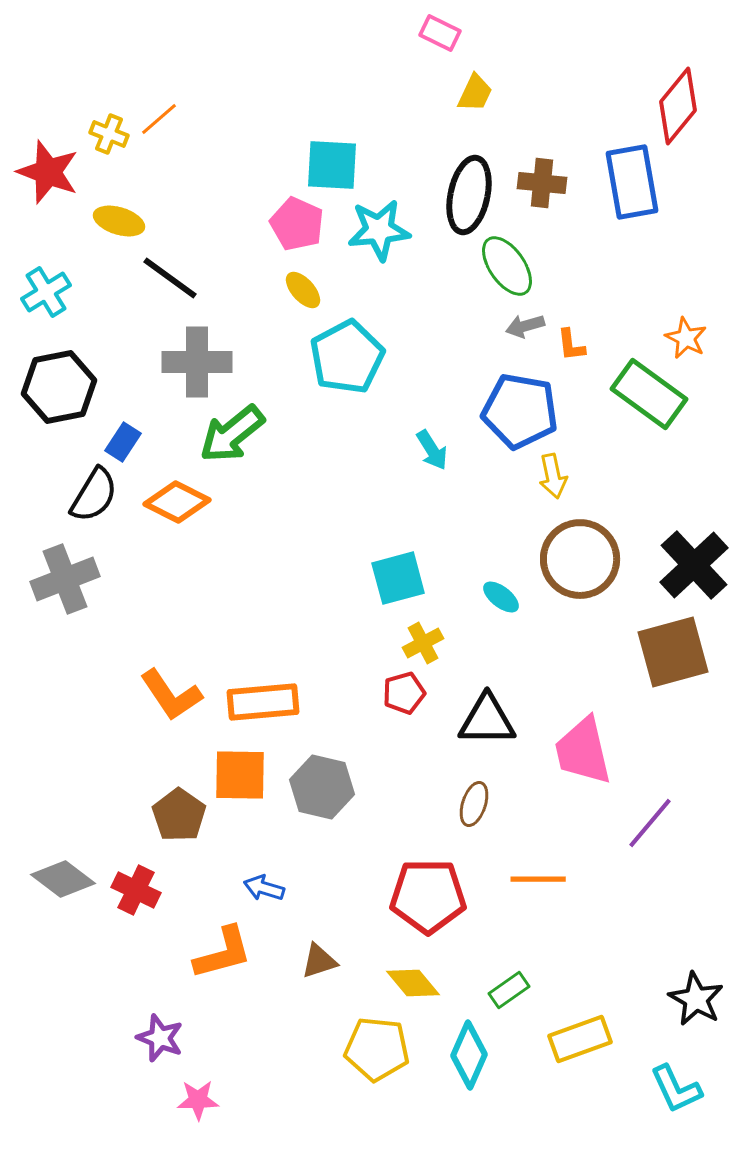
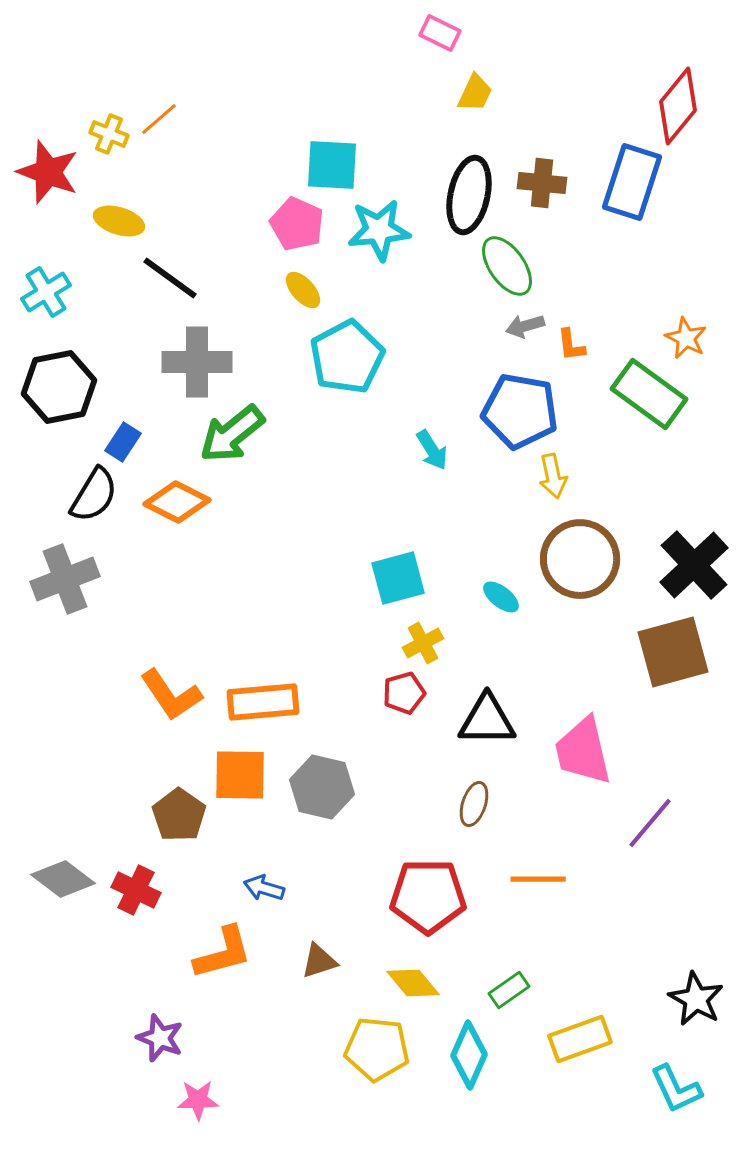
blue rectangle at (632, 182): rotated 28 degrees clockwise
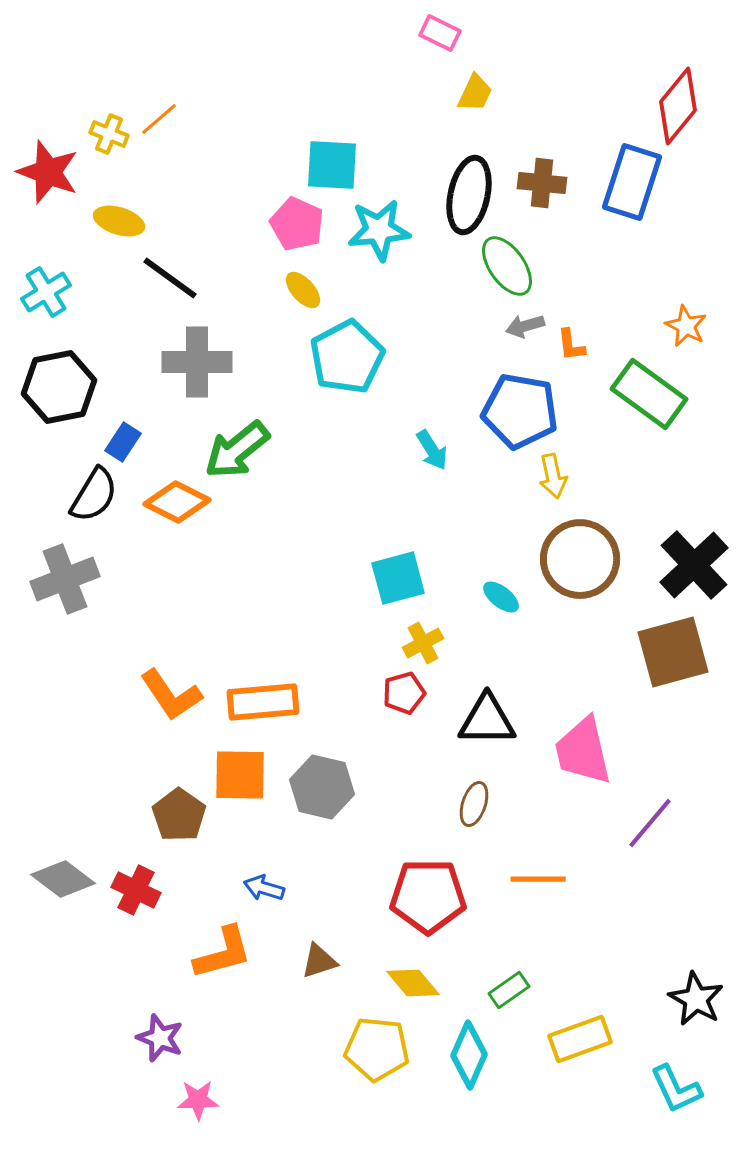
orange star at (686, 338): moved 12 px up
green arrow at (232, 434): moved 5 px right, 16 px down
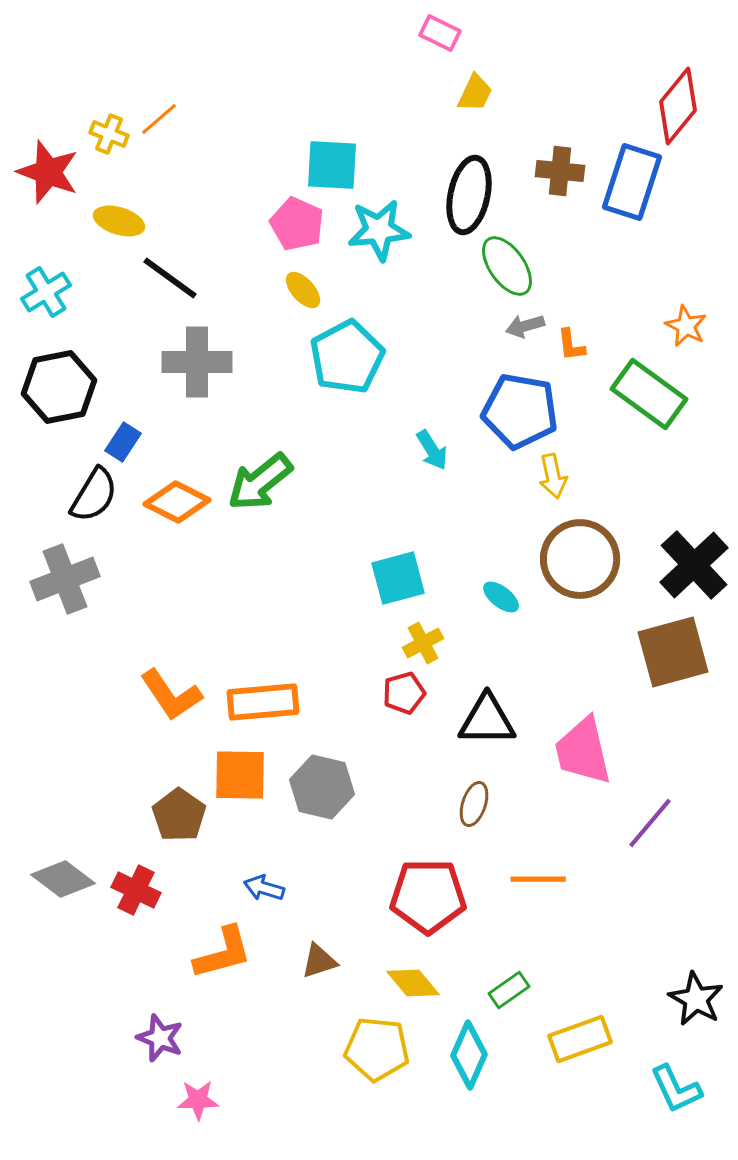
brown cross at (542, 183): moved 18 px right, 12 px up
green arrow at (237, 450): moved 23 px right, 32 px down
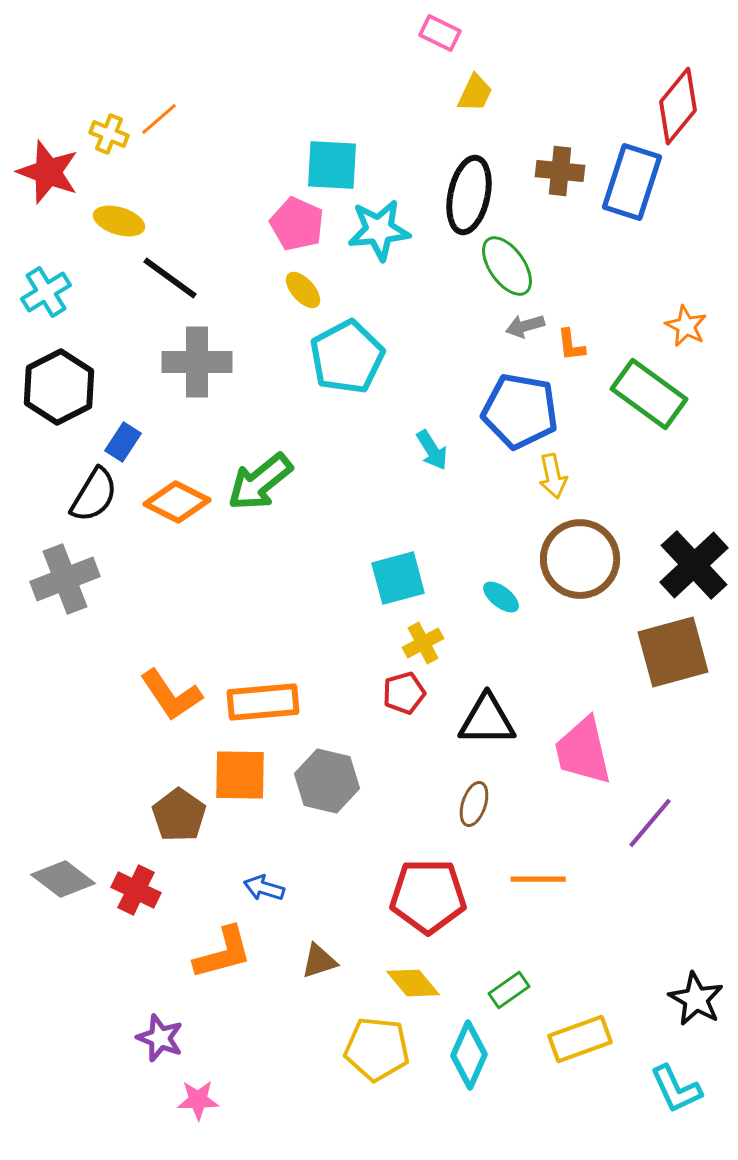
black hexagon at (59, 387): rotated 16 degrees counterclockwise
gray hexagon at (322, 787): moved 5 px right, 6 px up
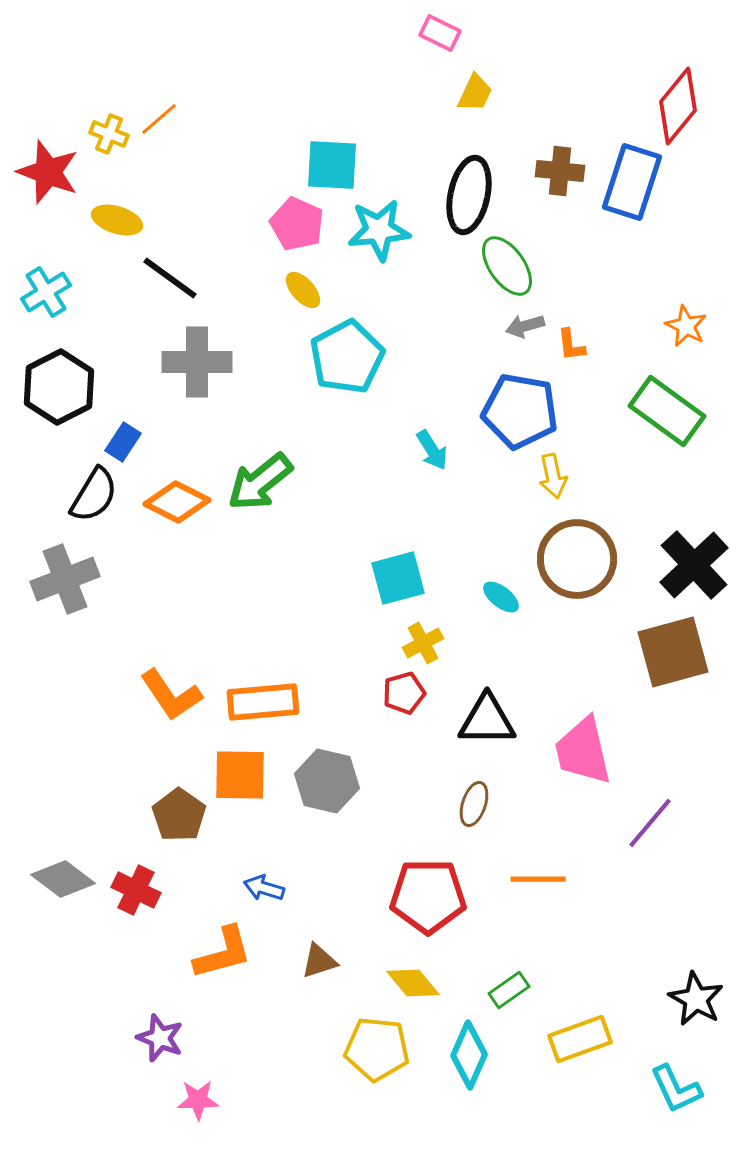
yellow ellipse at (119, 221): moved 2 px left, 1 px up
green rectangle at (649, 394): moved 18 px right, 17 px down
brown circle at (580, 559): moved 3 px left
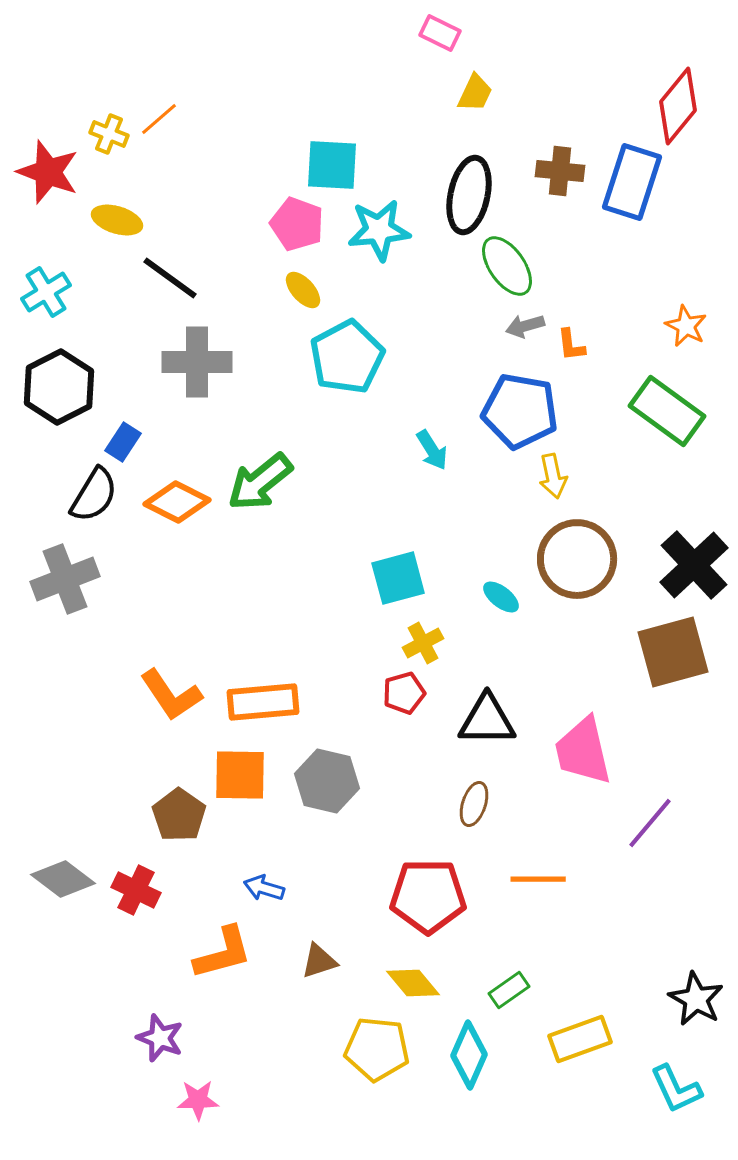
pink pentagon at (297, 224): rotated 4 degrees counterclockwise
